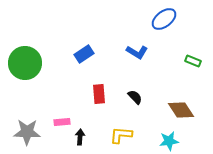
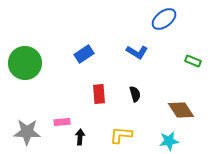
black semicircle: moved 3 px up; rotated 28 degrees clockwise
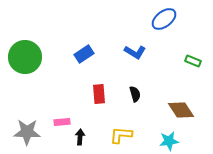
blue L-shape: moved 2 px left
green circle: moved 6 px up
